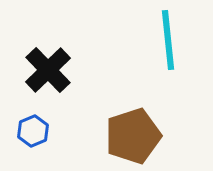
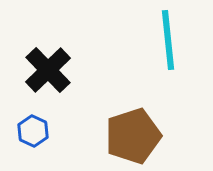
blue hexagon: rotated 12 degrees counterclockwise
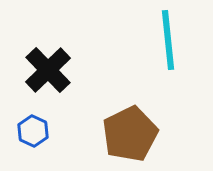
brown pentagon: moved 3 px left, 2 px up; rotated 8 degrees counterclockwise
